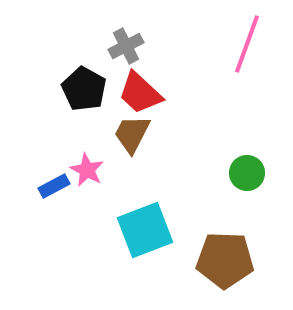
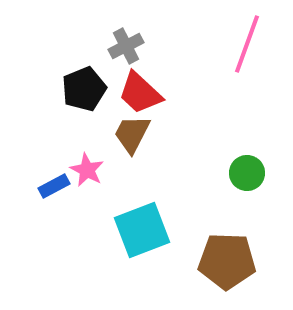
black pentagon: rotated 21 degrees clockwise
cyan square: moved 3 px left
brown pentagon: moved 2 px right, 1 px down
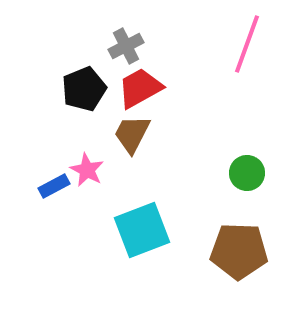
red trapezoid: moved 5 px up; rotated 108 degrees clockwise
brown pentagon: moved 12 px right, 10 px up
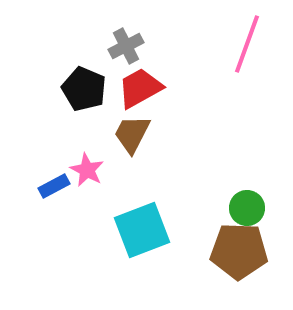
black pentagon: rotated 27 degrees counterclockwise
green circle: moved 35 px down
